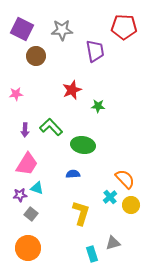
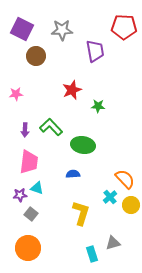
pink trapezoid: moved 2 px right, 2 px up; rotated 25 degrees counterclockwise
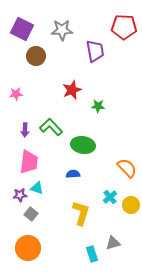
orange semicircle: moved 2 px right, 11 px up
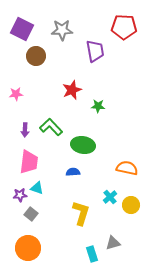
orange semicircle: rotated 35 degrees counterclockwise
blue semicircle: moved 2 px up
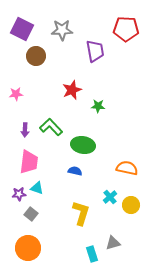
red pentagon: moved 2 px right, 2 px down
blue semicircle: moved 2 px right, 1 px up; rotated 16 degrees clockwise
purple star: moved 1 px left, 1 px up
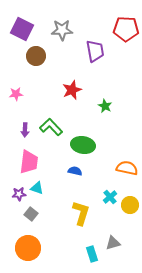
green star: moved 7 px right; rotated 24 degrees clockwise
yellow circle: moved 1 px left
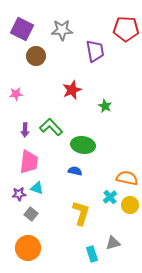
orange semicircle: moved 10 px down
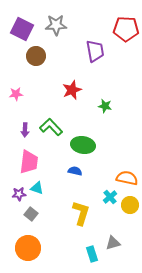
gray star: moved 6 px left, 5 px up
green star: rotated 16 degrees counterclockwise
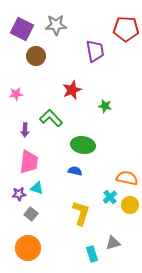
green L-shape: moved 9 px up
